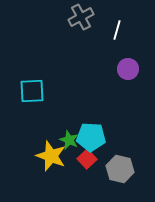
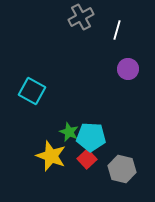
cyan square: rotated 32 degrees clockwise
green star: moved 8 px up
gray hexagon: moved 2 px right
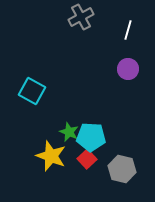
white line: moved 11 px right
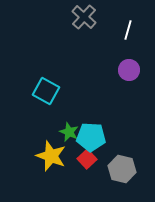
gray cross: moved 3 px right; rotated 20 degrees counterclockwise
purple circle: moved 1 px right, 1 px down
cyan square: moved 14 px right
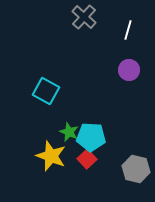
gray hexagon: moved 14 px right
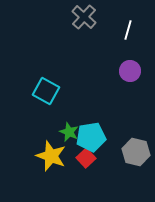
purple circle: moved 1 px right, 1 px down
cyan pentagon: rotated 12 degrees counterclockwise
red square: moved 1 px left, 1 px up
gray hexagon: moved 17 px up
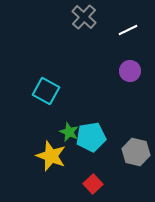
white line: rotated 48 degrees clockwise
red square: moved 7 px right, 26 px down
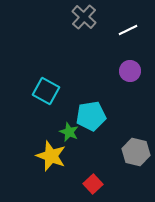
cyan pentagon: moved 21 px up
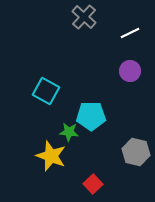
white line: moved 2 px right, 3 px down
cyan pentagon: rotated 8 degrees clockwise
green star: rotated 18 degrees counterclockwise
